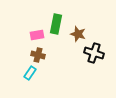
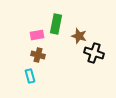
brown star: moved 1 px right, 2 px down
cyan rectangle: moved 3 px down; rotated 48 degrees counterclockwise
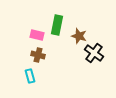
green rectangle: moved 1 px right, 1 px down
pink rectangle: rotated 24 degrees clockwise
black cross: rotated 18 degrees clockwise
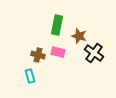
pink rectangle: moved 21 px right, 17 px down
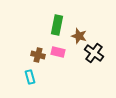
cyan rectangle: moved 1 px down
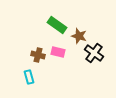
green rectangle: rotated 66 degrees counterclockwise
cyan rectangle: moved 1 px left
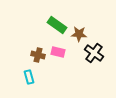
brown star: moved 2 px up; rotated 14 degrees counterclockwise
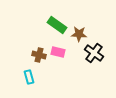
brown cross: moved 1 px right
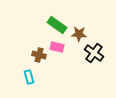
pink rectangle: moved 1 px left, 5 px up
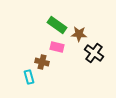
brown cross: moved 3 px right, 7 px down
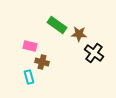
pink rectangle: moved 27 px left, 1 px up
